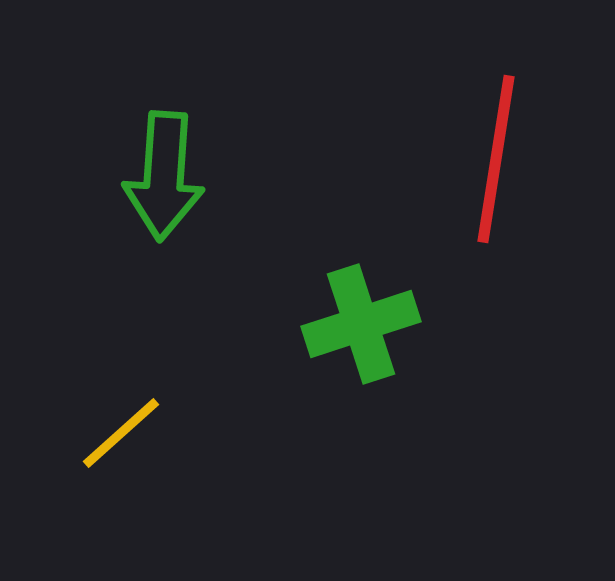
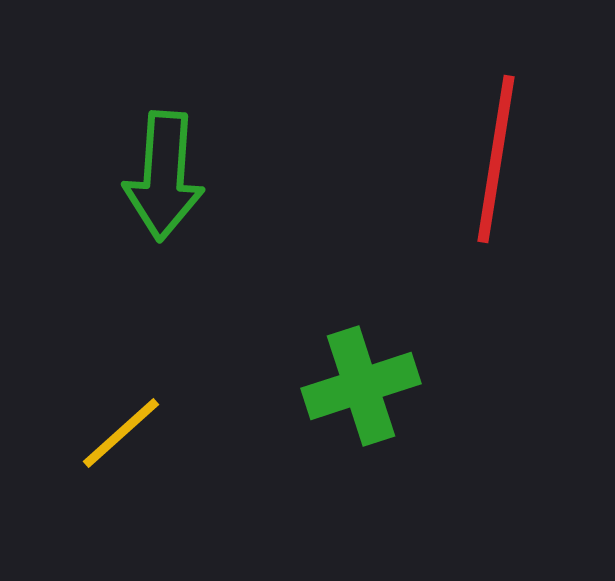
green cross: moved 62 px down
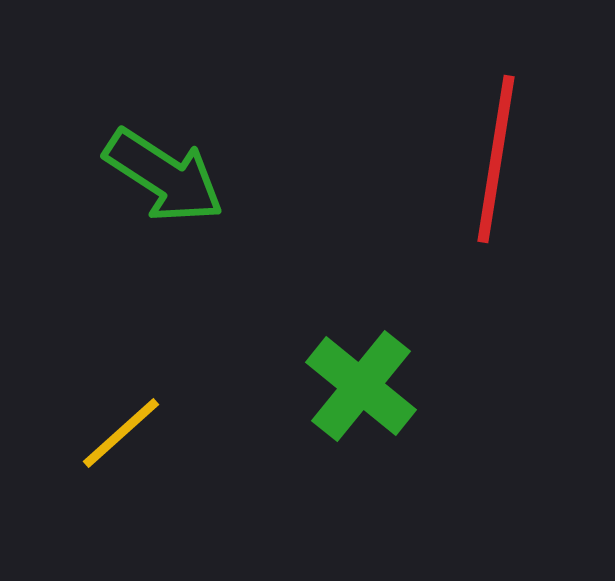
green arrow: rotated 61 degrees counterclockwise
green cross: rotated 33 degrees counterclockwise
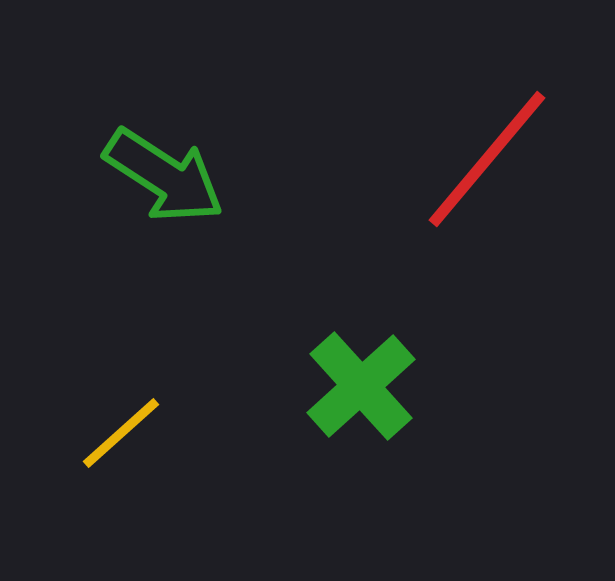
red line: moved 9 px left; rotated 31 degrees clockwise
green cross: rotated 9 degrees clockwise
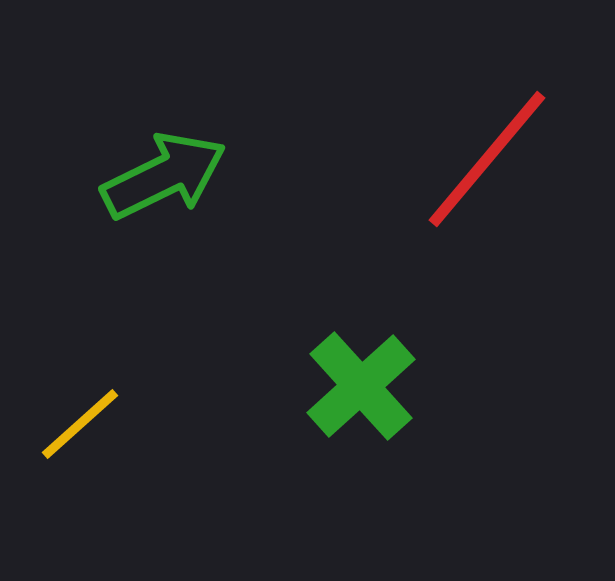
green arrow: rotated 59 degrees counterclockwise
yellow line: moved 41 px left, 9 px up
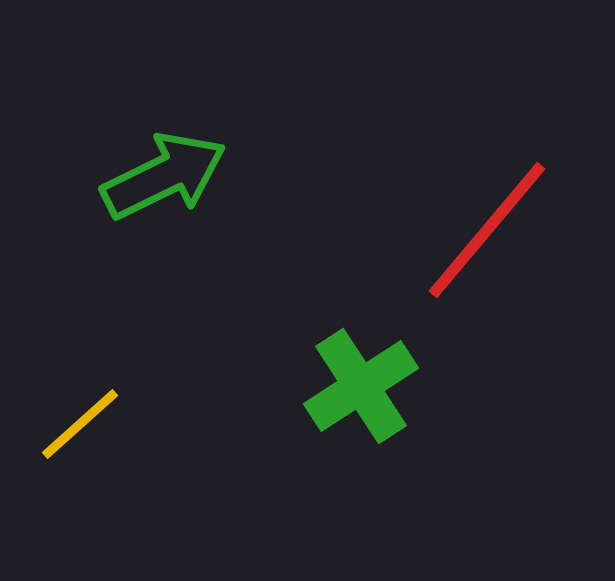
red line: moved 71 px down
green cross: rotated 9 degrees clockwise
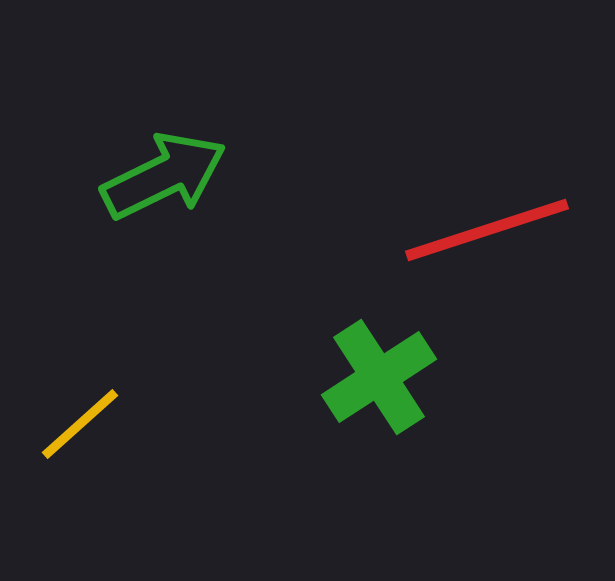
red line: rotated 32 degrees clockwise
green cross: moved 18 px right, 9 px up
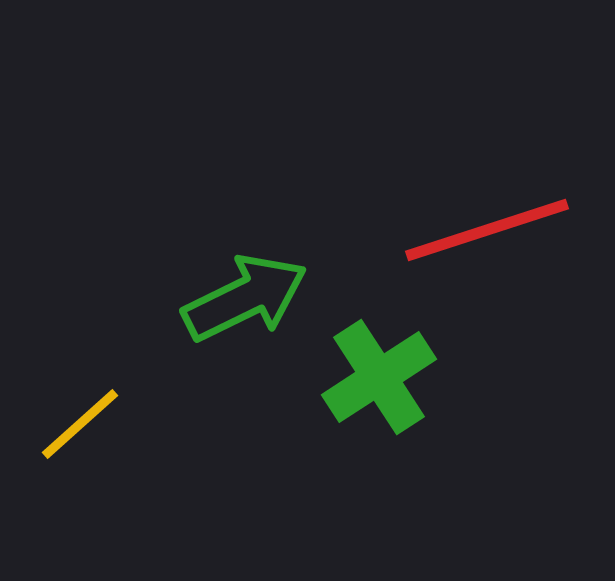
green arrow: moved 81 px right, 122 px down
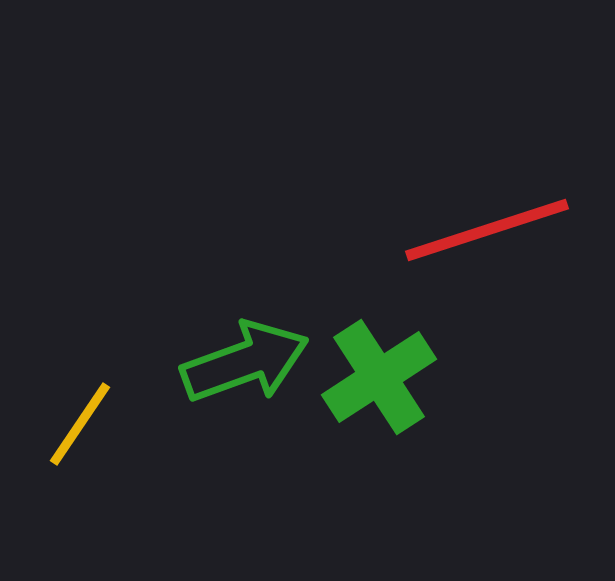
green arrow: moved 64 px down; rotated 6 degrees clockwise
yellow line: rotated 14 degrees counterclockwise
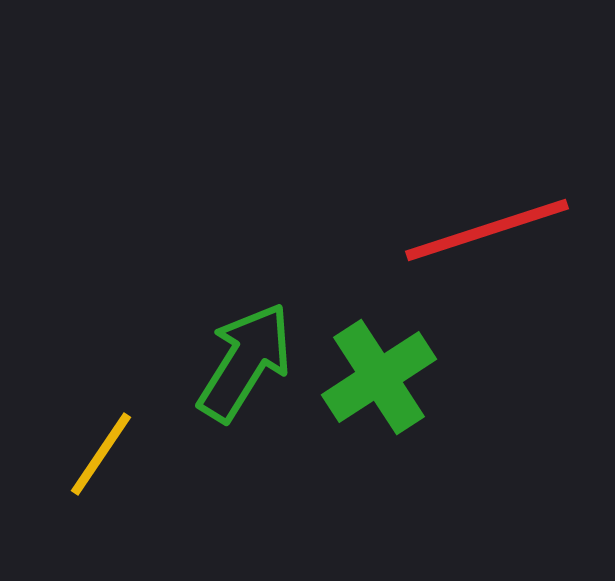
green arrow: rotated 38 degrees counterclockwise
yellow line: moved 21 px right, 30 px down
